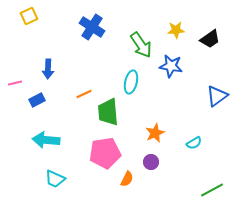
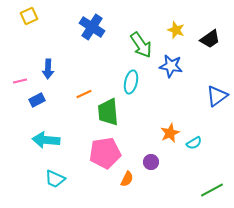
yellow star: rotated 24 degrees clockwise
pink line: moved 5 px right, 2 px up
orange star: moved 15 px right
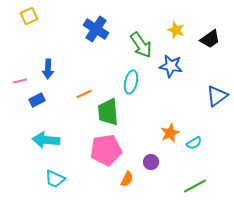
blue cross: moved 4 px right, 2 px down
pink pentagon: moved 1 px right, 3 px up
green line: moved 17 px left, 4 px up
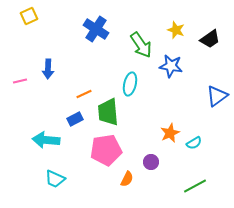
cyan ellipse: moved 1 px left, 2 px down
blue rectangle: moved 38 px right, 19 px down
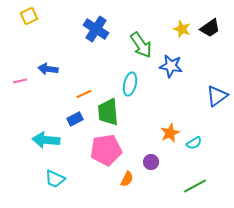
yellow star: moved 6 px right, 1 px up
black trapezoid: moved 11 px up
blue arrow: rotated 96 degrees clockwise
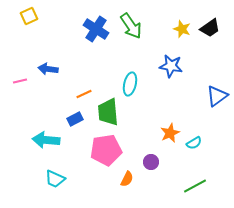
green arrow: moved 10 px left, 19 px up
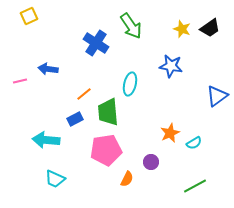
blue cross: moved 14 px down
orange line: rotated 14 degrees counterclockwise
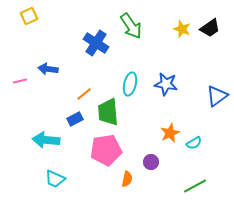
blue star: moved 5 px left, 18 px down
orange semicircle: rotated 14 degrees counterclockwise
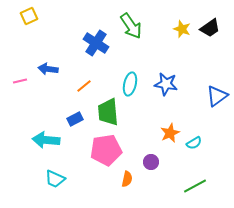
orange line: moved 8 px up
